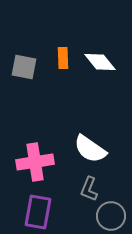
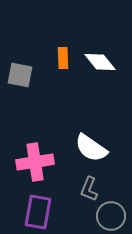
gray square: moved 4 px left, 8 px down
white semicircle: moved 1 px right, 1 px up
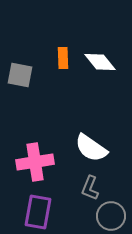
gray L-shape: moved 1 px right, 1 px up
